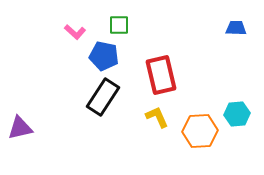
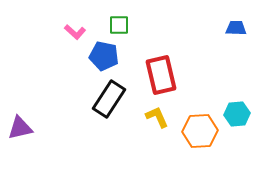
black rectangle: moved 6 px right, 2 px down
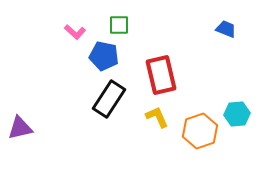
blue trapezoid: moved 10 px left, 1 px down; rotated 20 degrees clockwise
orange hexagon: rotated 16 degrees counterclockwise
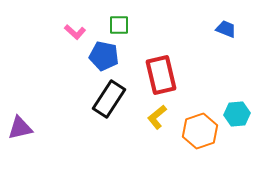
yellow L-shape: rotated 105 degrees counterclockwise
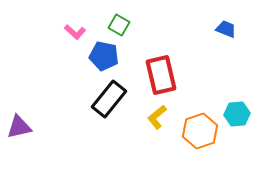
green square: rotated 30 degrees clockwise
black rectangle: rotated 6 degrees clockwise
purple triangle: moved 1 px left, 1 px up
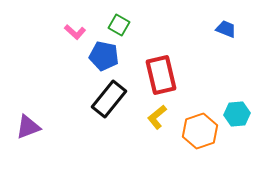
purple triangle: moved 9 px right; rotated 8 degrees counterclockwise
